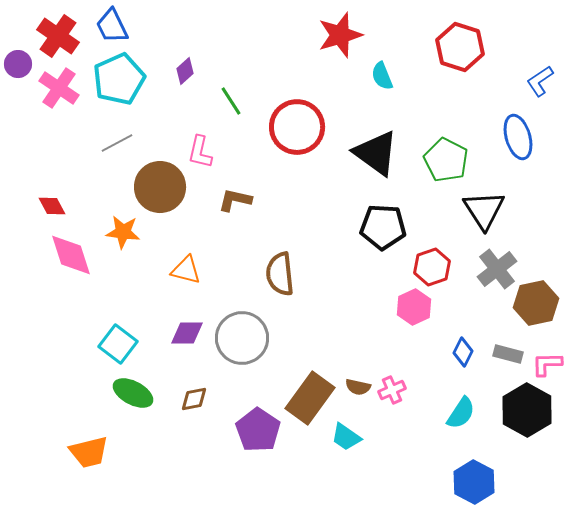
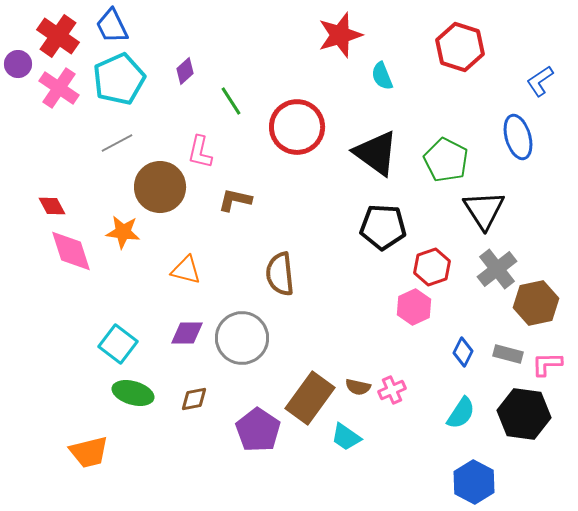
pink diamond at (71, 255): moved 4 px up
green ellipse at (133, 393): rotated 12 degrees counterclockwise
black hexagon at (527, 410): moved 3 px left, 4 px down; rotated 21 degrees counterclockwise
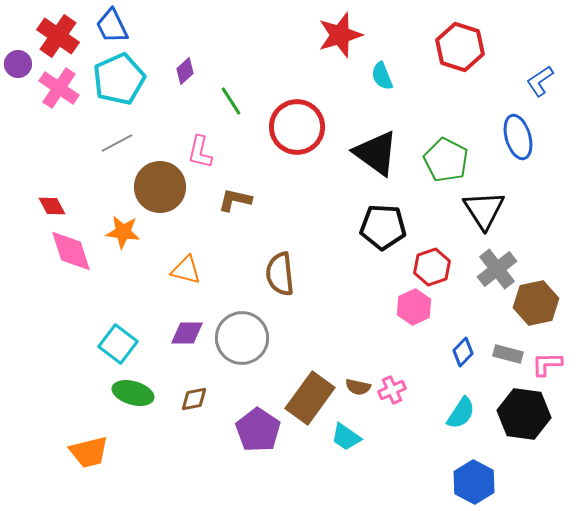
blue diamond at (463, 352): rotated 16 degrees clockwise
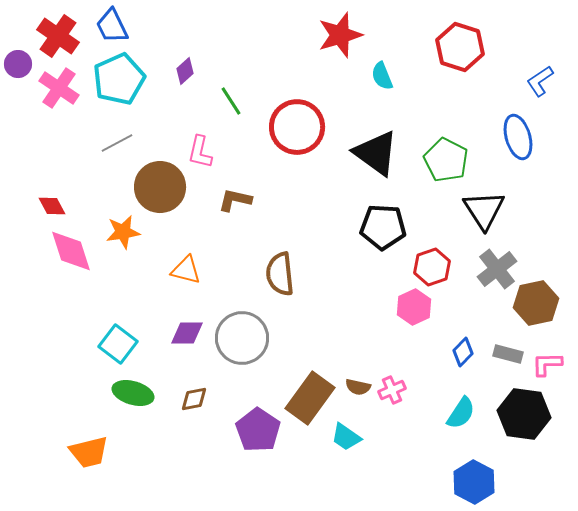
orange star at (123, 232): rotated 16 degrees counterclockwise
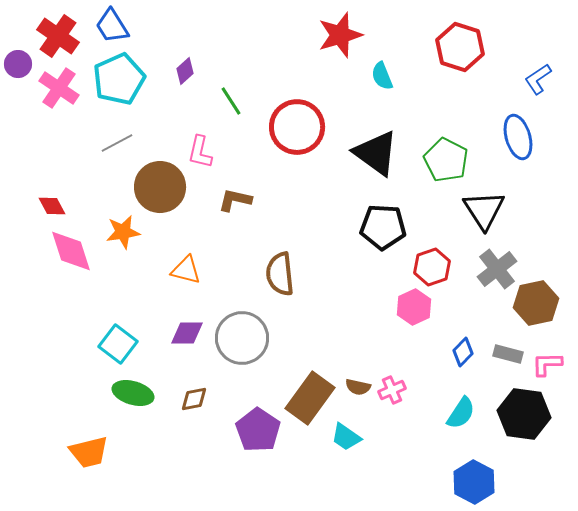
blue trapezoid at (112, 26): rotated 6 degrees counterclockwise
blue L-shape at (540, 81): moved 2 px left, 2 px up
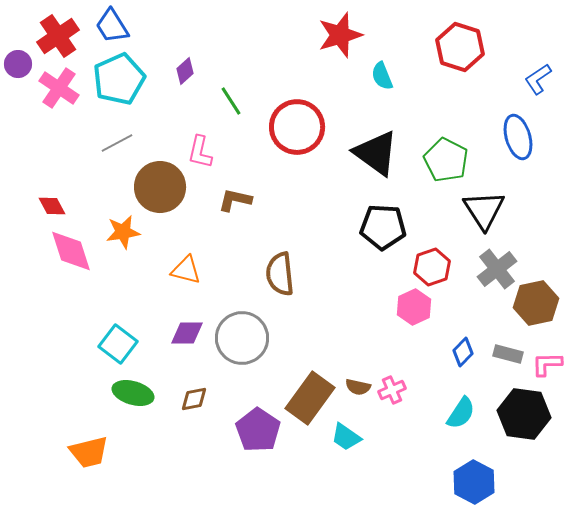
red cross at (58, 36): rotated 21 degrees clockwise
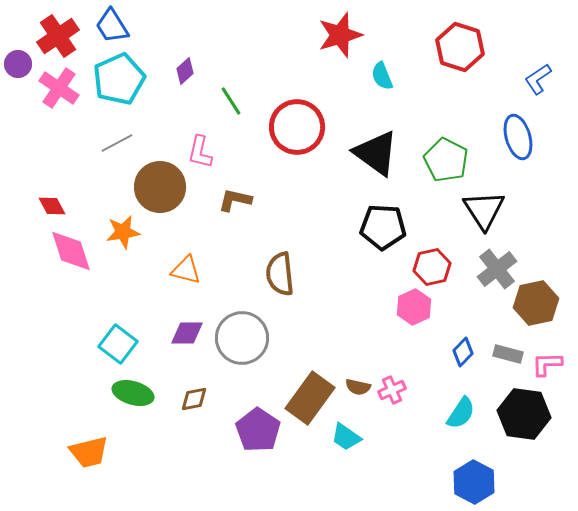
red hexagon at (432, 267): rotated 6 degrees clockwise
